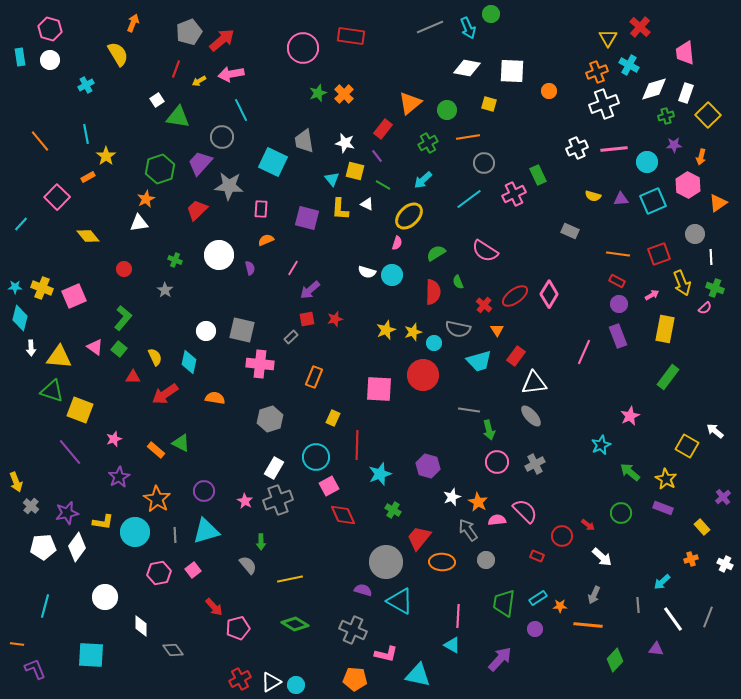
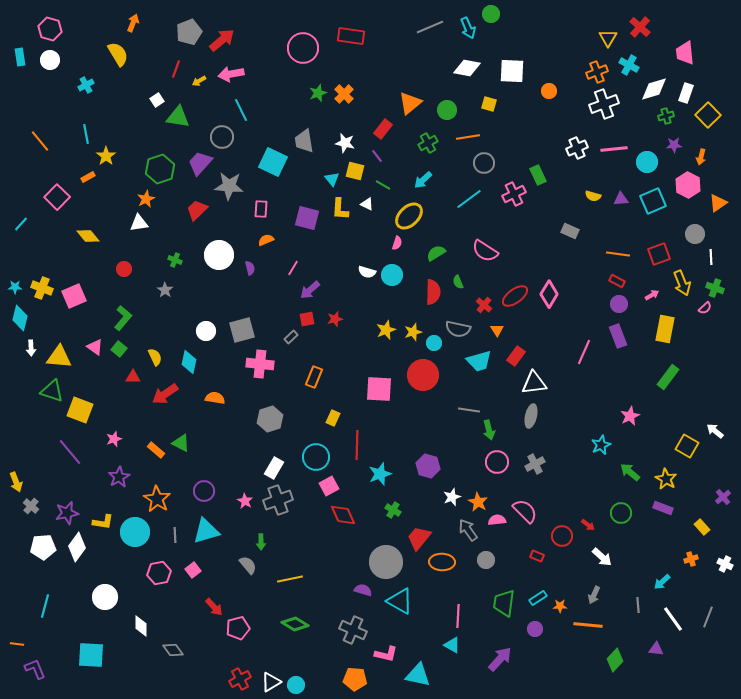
gray square at (242, 330): rotated 28 degrees counterclockwise
gray ellipse at (531, 416): rotated 55 degrees clockwise
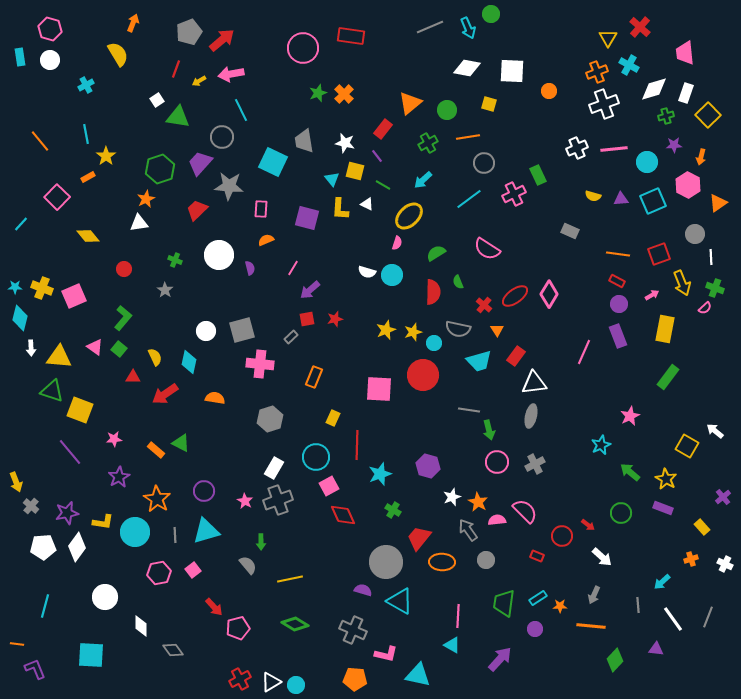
pink semicircle at (485, 251): moved 2 px right, 2 px up
pink star at (114, 439): rotated 14 degrees clockwise
orange line at (588, 625): moved 3 px right, 1 px down
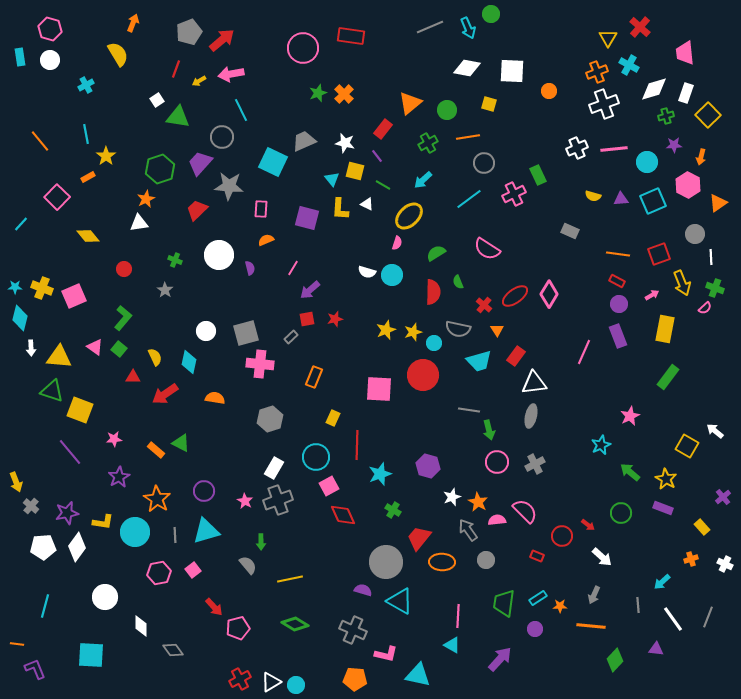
gray trapezoid at (304, 141): rotated 75 degrees clockwise
gray square at (242, 330): moved 4 px right, 3 px down
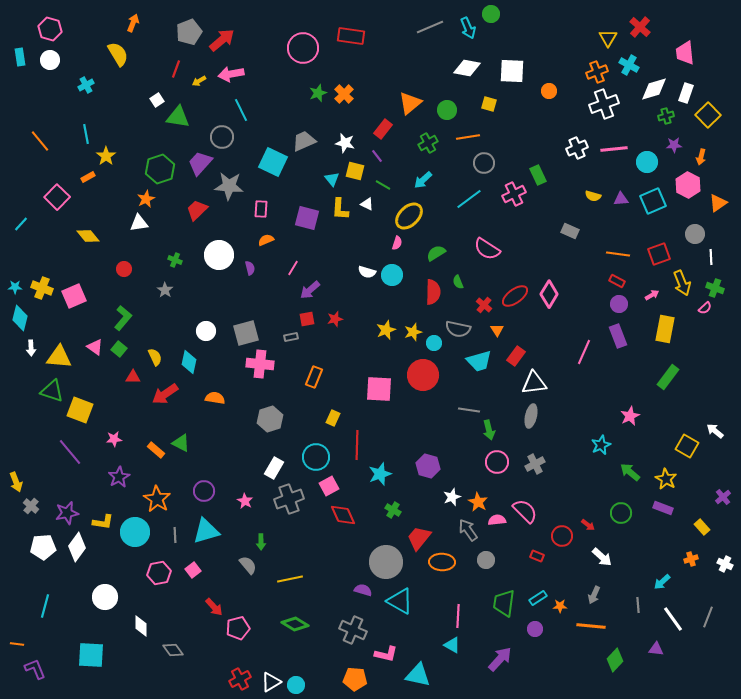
gray rectangle at (291, 337): rotated 32 degrees clockwise
gray cross at (278, 500): moved 11 px right, 1 px up
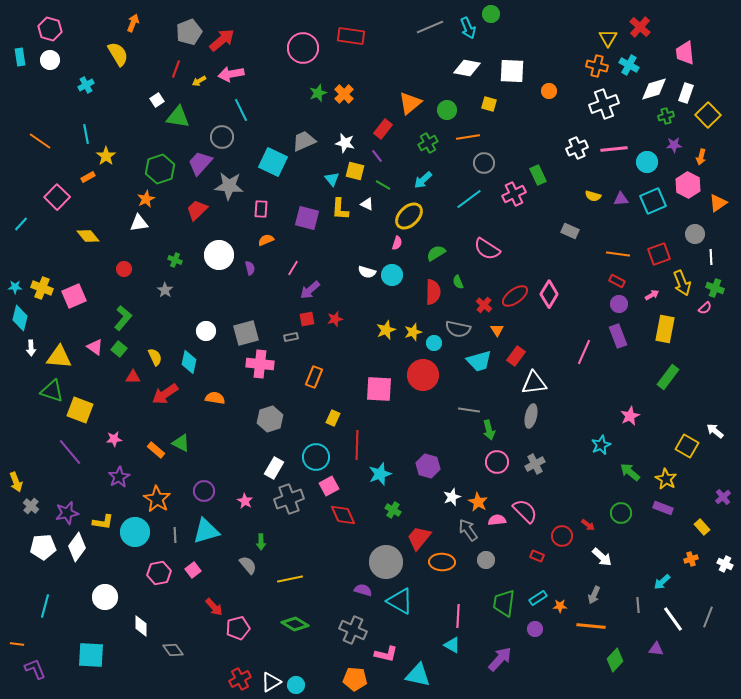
orange cross at (597, 72): moved 6 px up; rotated 35 degrees clockwise
orange line at (40, 141): rotated 15 degrees counterclockwise
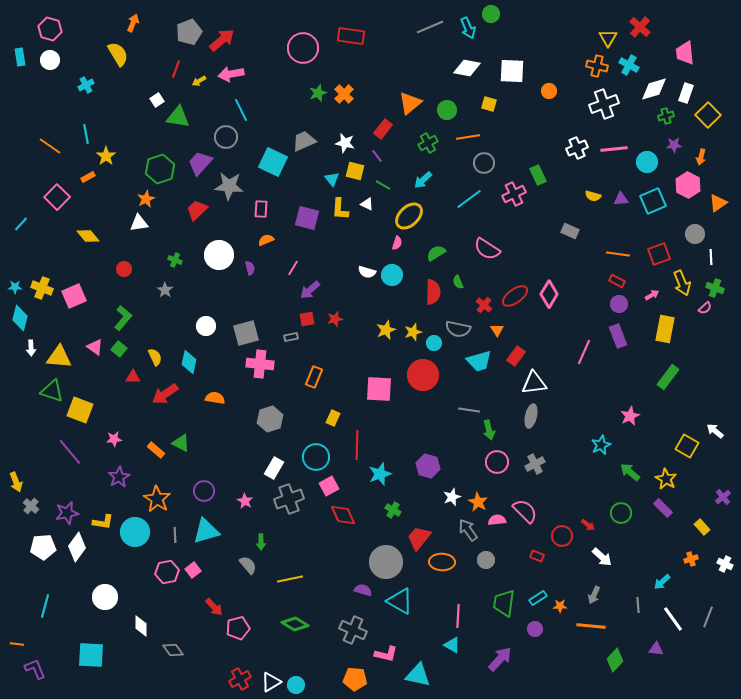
gray circle at (222, 137): moved 4 px right
orange line at (40, 141): moved 10 px right, 5 px down
white circle at (206, 331): moved 5 px up
purple rectangle at (663, 508): rotated 24 degrees clockwise
pink hexagon at (159, 573): moved 8 px right, 1 px up
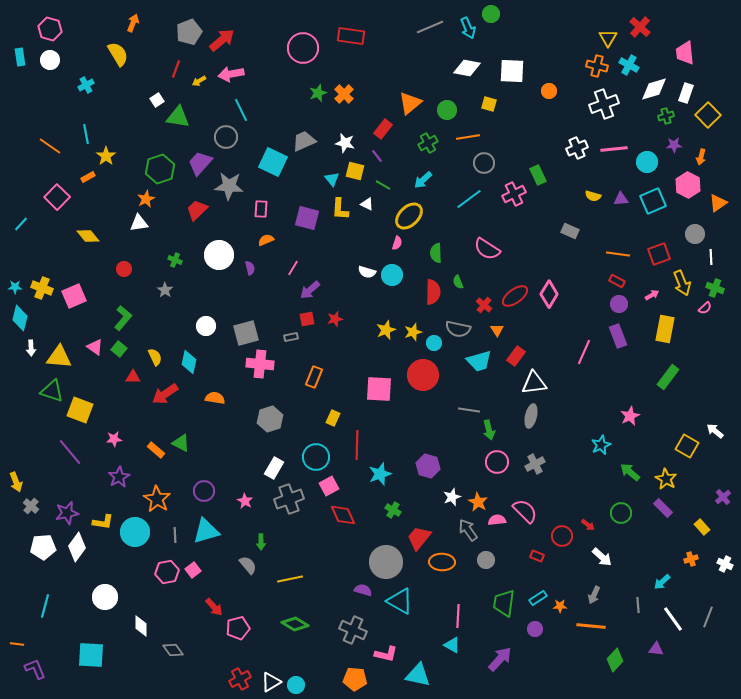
green semicircle at (436, 253): rotated 60 degrees counterclockwise
